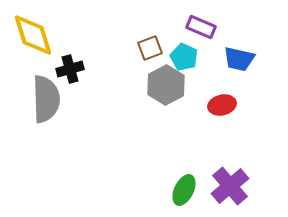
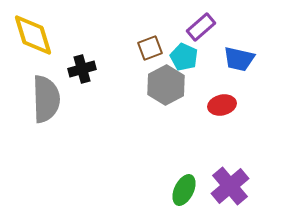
purple rectangle: rotated 64 degrees counterclockwise
black cross: moved 12 px right
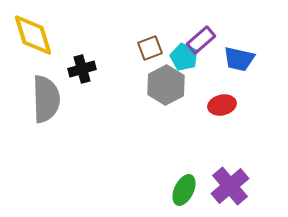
purple rectangle: moved 13 px down
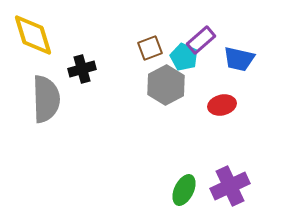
purple cross: rotated 15 degrees clockwise
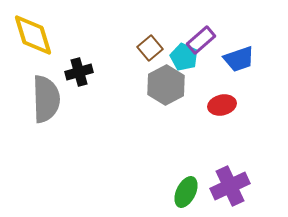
brown square: rotated 20 degrees counterclockwise
blue trapezoid: rotated 32 degrees counterclockwise
black cross: moved 3 px left, 3 px down
green ellipse: moved 2 px right, 2 px down
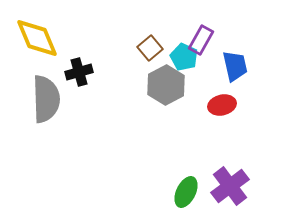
yellow diamond: moved 4 px right, 3 px down; rotated 6 degrees counterclockwise
purple rectangle: rotated 20 degrees counterclockwise
blue trapezoid: moved 4 px left, 7 px down; rotated 84 degrees counterclockwise
purple cross: rotated 12 degrees counterclockwise
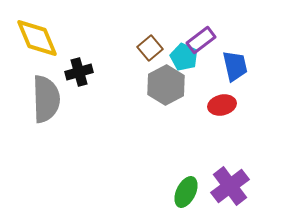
purple rectangle: rotated 24 degrees clockwise
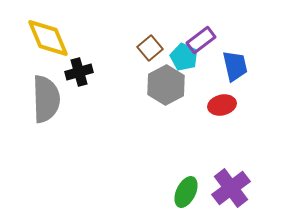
yellow diamond: moved 11 px right
purple cross: moved 1 px right, 2 px down
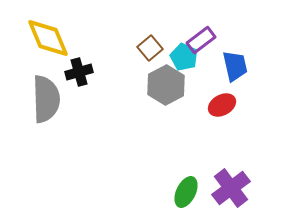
red ellipse: rotated 16 degrees counterclockwise
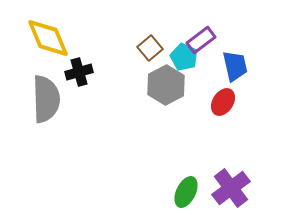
red ellipse: moved 1 px right, 3 px up; rotated 28 degrees counterclockwise
